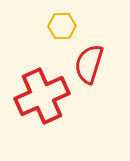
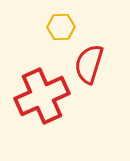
yellow hexagon: moved 1 px left, 1 px down
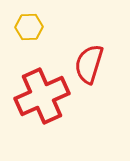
yellow hexagon: moved 32 px left
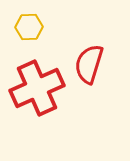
red cross: moved 5 px left, 8 px up
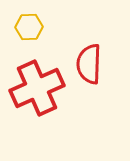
red semicircle: rotated 15 degrees counterclockwise
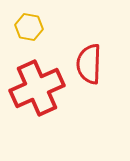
yellow hexagon: rotated 12 degrees clockwise
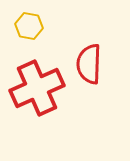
yellow hexagon: moved 1 px up
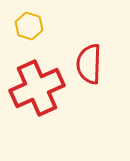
yellow hexagon: rotated 8 degrees clockwise
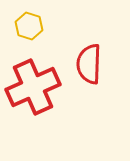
red cross: moved 4 px left, 1 px up
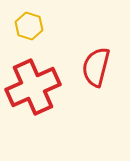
red semicircle: moved 7 px right, 3 px down; rotated 12 degrees clockwise
